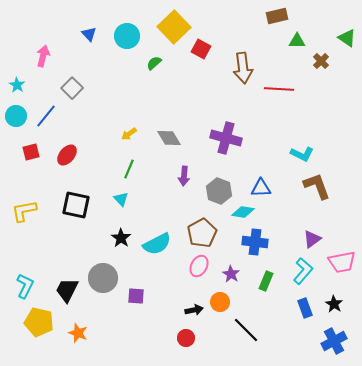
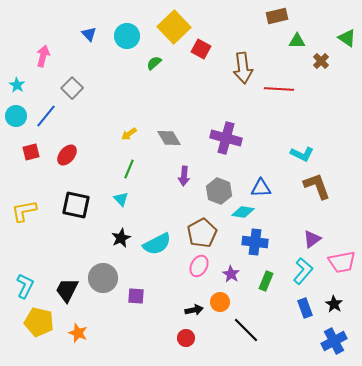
black star at (121, 238): rotated 12 degrees clockwise
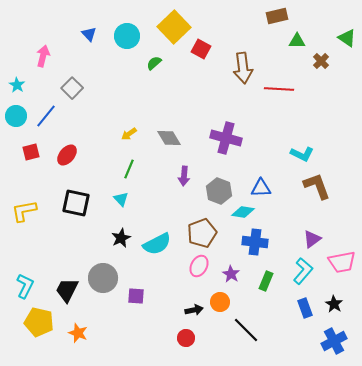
black square at (76, 205): moved 2 px up
brown pentagon at (202, 233): rotated 8 degrees clockwise
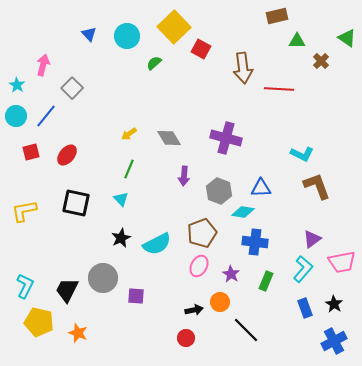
pink arrow at (43, 56): moved 9 px down
cyan L-shape at (303, 271): moved 2 px up
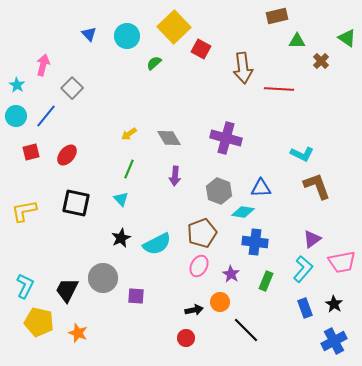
purple arrow at (184, 176): moved 9 px left
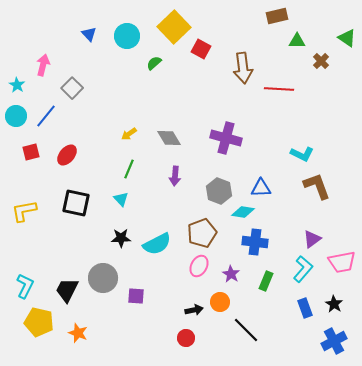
black star at (121, 238): rotated 24 degrees clockwise
